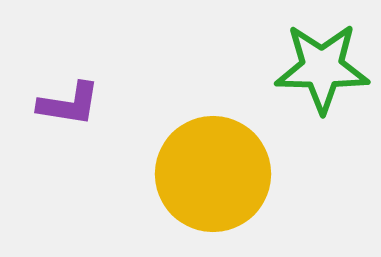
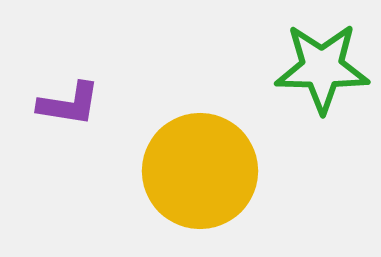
yellow circle: moved 13 px left, 3 px up
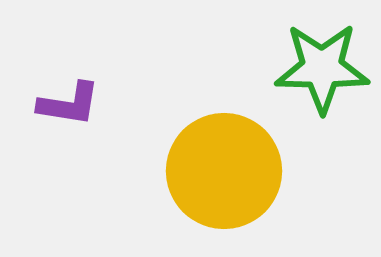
yellow circle: moved 24 px right
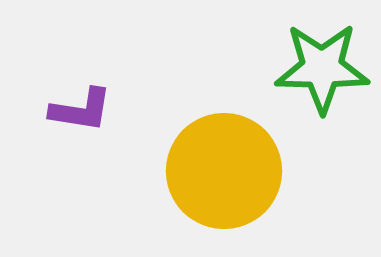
purple L-shape: moved 12 px right, 6 px down
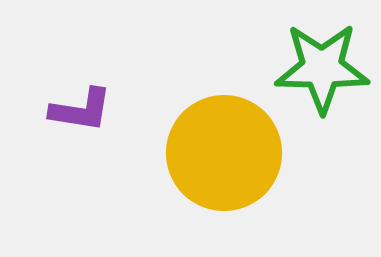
yellow circle: moved 18 px up
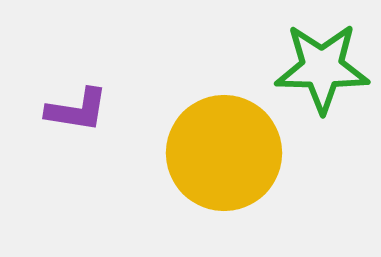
purple L-shape: moved 4 px left
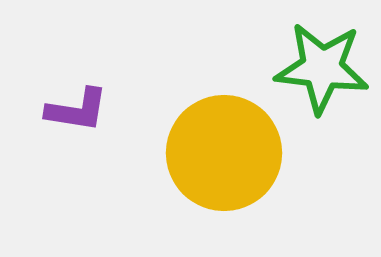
green star: rotated 6 degrees clockwise
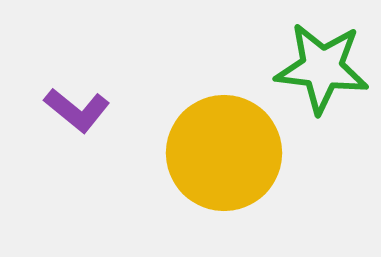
purple L-shape: rotated 30 degrees clockwise
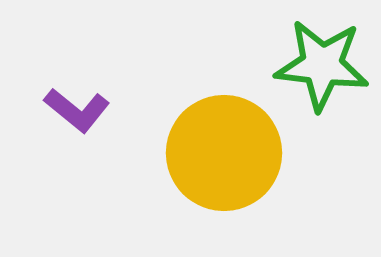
green star: moved 3 px up
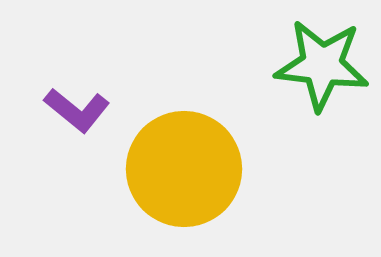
yellow circle: moved 40 px left, 16 px down
